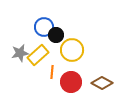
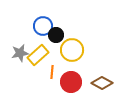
blue circle: moved 1 px left, 1 px up
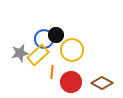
blue circle: moved 1 px right, 13 px down
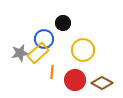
black circle: moved 7 px right, 12 px up
yellow circle: moved 11 px right
yellow rectangle: moved 2 px up
red circle: moved 4 px right, 2 px up
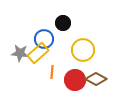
gray star: rotated 18 degrees clockwise
brown diamond: moved 6 px left, 4 px up
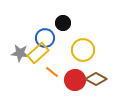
blue circle: moved 1 px right, 1 px up
orange line: rotated 56 degrees counterclockwise
